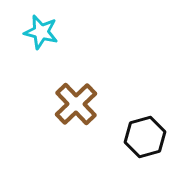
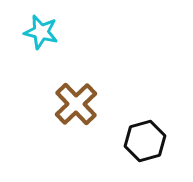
black hexagon: moved 4 px down
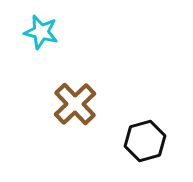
brown cross: moved 1 px left
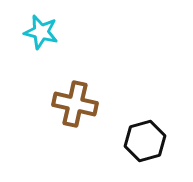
brown cross: rotated 33 degrees counterclockwise
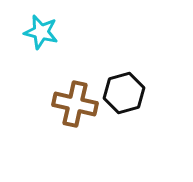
black hexagon: moved 21 px left, 48 px up
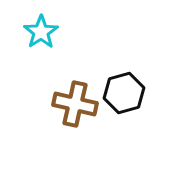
cyan star: rotated 24 degrees clockwise
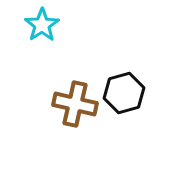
cyan star: moved 1 px right, 7 px up
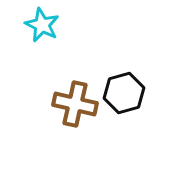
cyan star: rotated 12 degrees counterclockwise
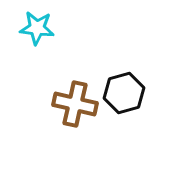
cyan star: moved 5 px left, 3 px down; rotated 20 degrees counterclockwise
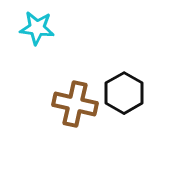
black hexagon: rotated 15 degrees counterclockwise
